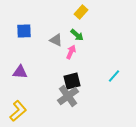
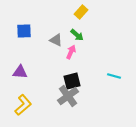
cyan line: rotated 64 degrees clockwise
yellow L-shape: moved 5 px right, 6 px up
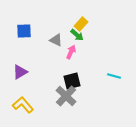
yellow rectangle: moved 12 px down
purple triangle: rotated 35 degrees counterclockwise
gray cross: moved 2 px left; rotated 10 degrees counterclockwise
yellow L-shape: rotated 90 degrees counterclockwise
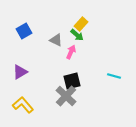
blue square: rotated 28 degrees counterclockwise
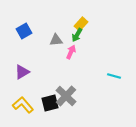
green arrow: rotated 80 degrees clockwise
gray triangle: rotated 32 degrees counterclockwise
purple triangle: moved 2 px right
black square: moved 22 px left, 22 px down
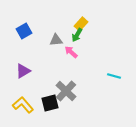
pink arrow: rotated 72 degrees counterclockwise
purple triangle: moved 1 px right, 1 px up
gray cross: moved 5 px up
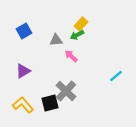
green arrow: rotated 32 degrees clockwise
pink arrow: moved 4 px down
cyan line: moved 2 px right; rotated 56 degrees counterclockwise
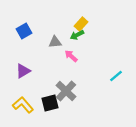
gray triangle: moved 1 px left, 2 px down
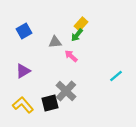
green arrow: rotated 24 degrees counterclockwise
